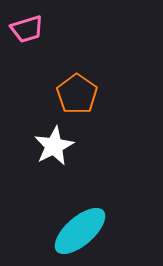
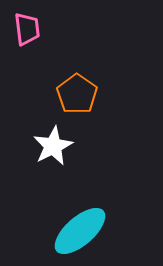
pink trapezoid: rotated 80 degrees counterclockwise
white star: moved 1 px left
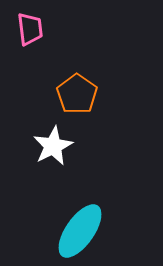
pink trapezoid: moved 3 px right
cyan ellipse: rotated 14 degrees counterclockwise
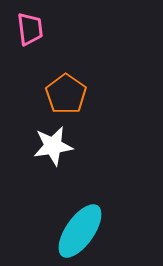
orange pentagon: moved 11 px left
white star: rotated 18 degrees clockwise
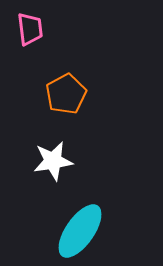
orange pentagon: rotated 9 degrees clockwise
white star: moved 15 px down
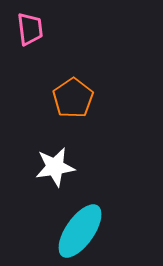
orange pentagon: moved 7 px right, 4 px down; rotated 6 degrees counterclockwise
white star: moved 2 px right, 6 px down
